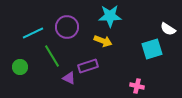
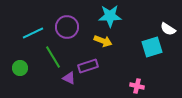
cyan square: moved 2 px up
green line: moved 1 px right, 1 px down
green circle: moved 1 px down
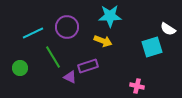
purple triangle: moved 1 px right, 1 px up
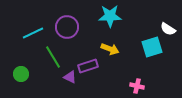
yellow arrow: moved 7 px right, 8 px down
green circle: moved 1 px right, 6 px down
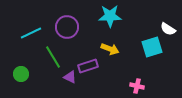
cyan line: moved 2 px left
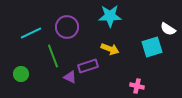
green line: moved 1 px up; rotated 10 degrees clockwise
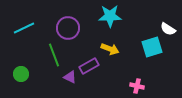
purple circle: moved 1 px right, 1 px down
cyan line: moved 7 px left, 5 px up
green line: moved 1 px right, 1 px up
purple rectangle: moved 1 px right; rotated 12 degrees counterclockwise
